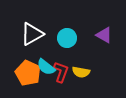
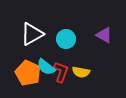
cyan circle: moved 1 px left, 1 px down
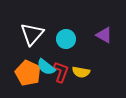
white triangle: rotated 20 degrees counterclockwise
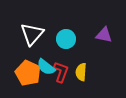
purple triangle: rotated 18 degrees counterclockwise
yellow semicircle: rotated 84 degrees clockwise
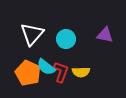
purple triangle: moved 1 px right
yellow semicircle: rotated 96 degrees counterclockwise
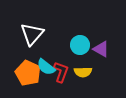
purple triangle: moved 4 px left, 14 px down; rotated 18 degrees clockwise
cyan circle: moved 14 px right, 6 px down
yellow semicircle: moved 2 px right
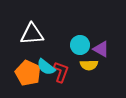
white triangle: rotated 45 degrees clockwise
yellow semicircle: moved 6 px right, 7 px up
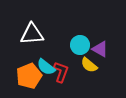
purple triangle: moved 1 px left
yellow semicircle: rotated 42 degrees clockwise
orange pentagon: moved 1 px right, 3 px down; rotated 25 degrees clockwise
